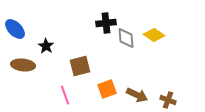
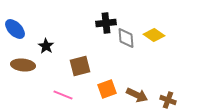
pink line: moved 2 px left; rotated 48 degrees counterclockwise
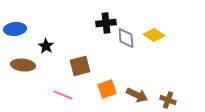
blue ellipse: rotated 50 degrees counterclockwise
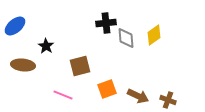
blue ellipse: moved 3 px up; rotated 35 degrees counterclockwise
yellow diamond: rotated 70 degrees counterclockwise
brown arrow: moved 1 px right, 1 px down
